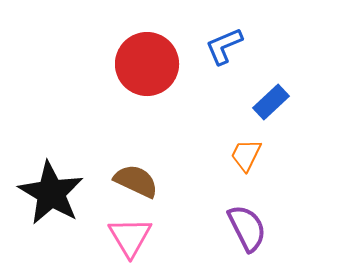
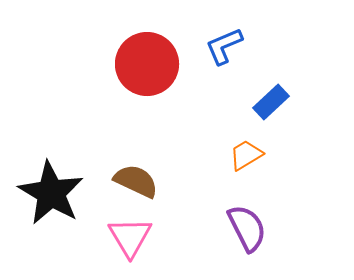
orange trapezoid: rotated 33 degrees clockwise
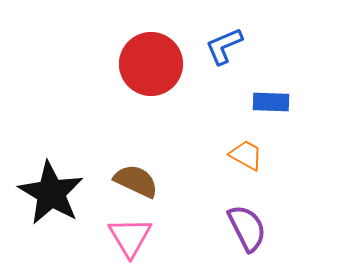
red circle: moved 4 px right
blue rectangle: rotated 45 degrees clockwise
orange trapezoid: rotated 60 degrees clockwise
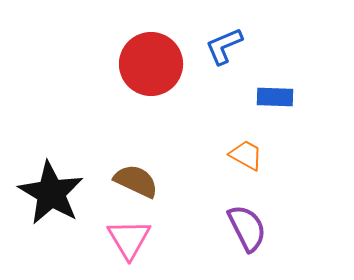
blue rectangle: moved 4 px right, 5 px up
pink triangle: moved 1 px left, 2 px down
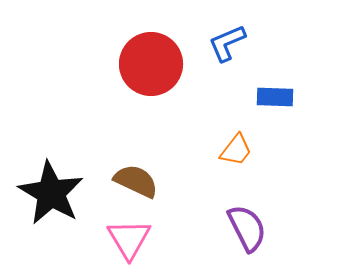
blue L-shape: moved 3 px right, 3 px up
orange trapezoid: moved 10 px left, 5 px up; rotated 99 degrees clockwise
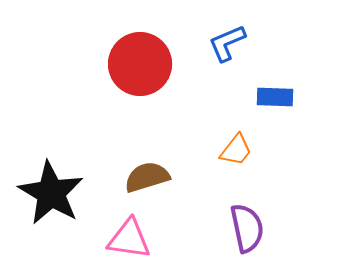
red circle: moved 11 px left
brown semicircle: moved 11 px right, 4 px up; rotated 42 degrees counterclockwise
purple semicircle: rotated 15 degrees clockwise
pink triangle: rotated 51 degrees counterclockwise
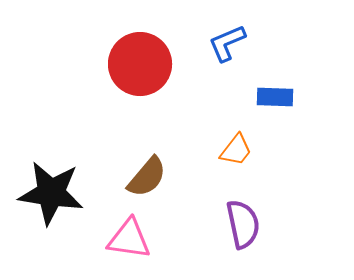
brown semicircle: rotated 147 degrees clockwise
black star: rotated 22 degrees counterclockwise
purple semicircle: moved 4 px left, 4 px up
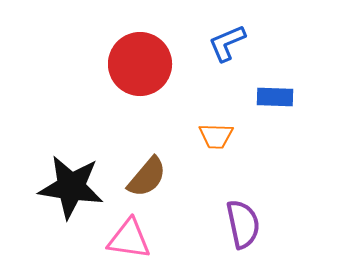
orange trapezoid: moved 20 px left, 14 px up; rotated 54 degrees clockwise
black star: moved 20 px right, 6 px up
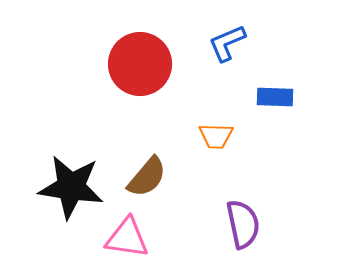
pink triangle: moved 2 px left, 1 px up
